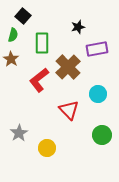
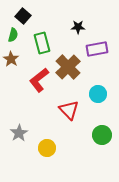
black star: rotated 16 degrees clockwise
green rectangle: rotated 15 degrees counterclockwise
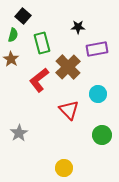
yellow circle: moved 17 px right, 20 px down
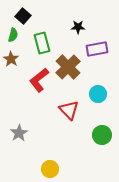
yellow circle: moved 14 px left, 1 px down
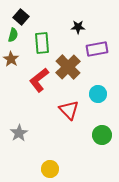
black square: moved 2 px left, 1 px down
green rectangle: rotated 10 degrees clockwise
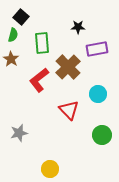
gray star: rotated 18 degrees clockwise
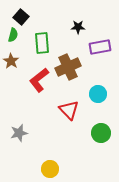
purple rectangle: moved 3 px right, 2 px up
brown star: moved 2 px down
brown cross: rotated 20 degrees clockwise
green circle: moved 1 px left, 2 px up
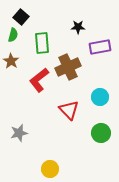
cyan circle: moved 2 px right, 3 px down
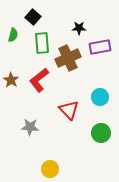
black square: moved 12 px right
black star: moved 1 px right, 1 px down
brown star: moved 19 px down
brown cross: moved 9 px up
gray star: moved 11 px right, 6 px up; rotated 18 degrees clockwise
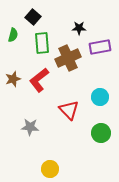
brown star: moved 2 px right, 1 px up; rotated 21 degrees clockwise
